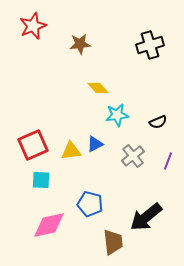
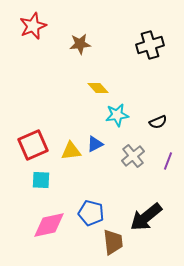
blue pentagon: moved 1 px right, 9 px down
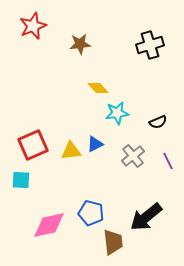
cyan star: moved 2 px up
purple line: rotated 48 degrees counterclockwise
cyan square: moved 20 px left
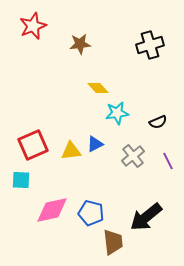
pink diamond: moved 3 px right, 15 px up
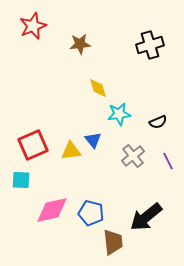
yellow diamond: rotated 25 degrees clockwise
cyan star: moved 2 px right, 1 px down
blue triangle: moved 2 px left, 4 px up; rotated 42 degrees counterclockwise
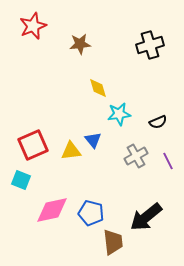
gray cross: moved 3 px right; rotated 10 degrees clockwise
cyan square: rotated 18 degrees clockwise
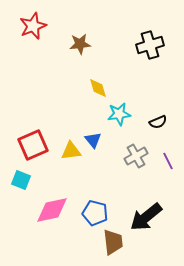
blue pentagon: moved 4 px right
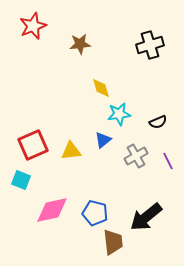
yellow diamond: moved 3 px right
blue triangle: moved 10 px right; rotated 30 degrees clockwise
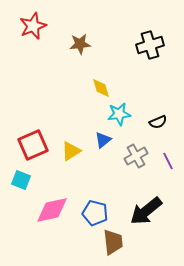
yellow triangle: rotated 25 degrees counterclockwise
black arrow: moved 6 px up
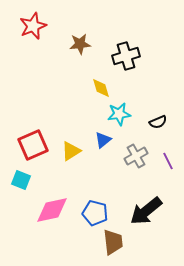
black cross: moved 24 px left, 11 px down
